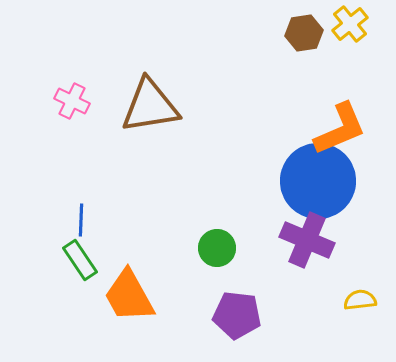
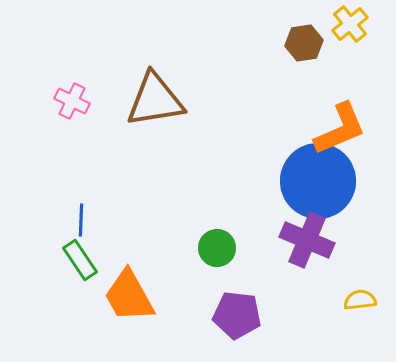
brown hexagon: moved 10 px down
brown triangle: moved 5 px right, 6 px up
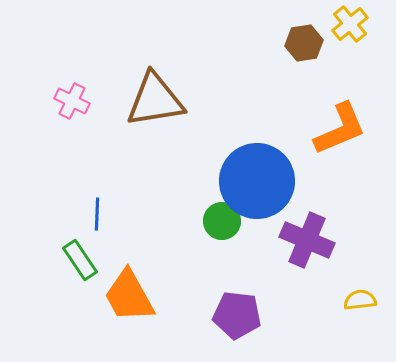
blue circle: moved 61 px left
blue line: moved 16 px right, 6 px up
green circle: moved 5 px right, 27 px up
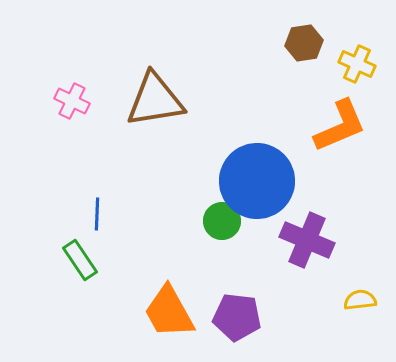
yellow cross: moved 7 px right, 40 px down; rotated 27 degrees counterclockwise
orange L-shape: moved 3 px up
orange trapezoid: moved 40 px right, 16 px down
purple pentagon: moved 2 px down
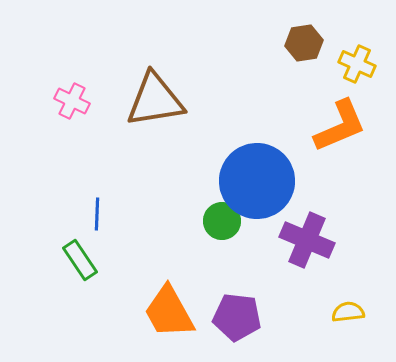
yellow semicircle: moved 12 px left, 12 px down
